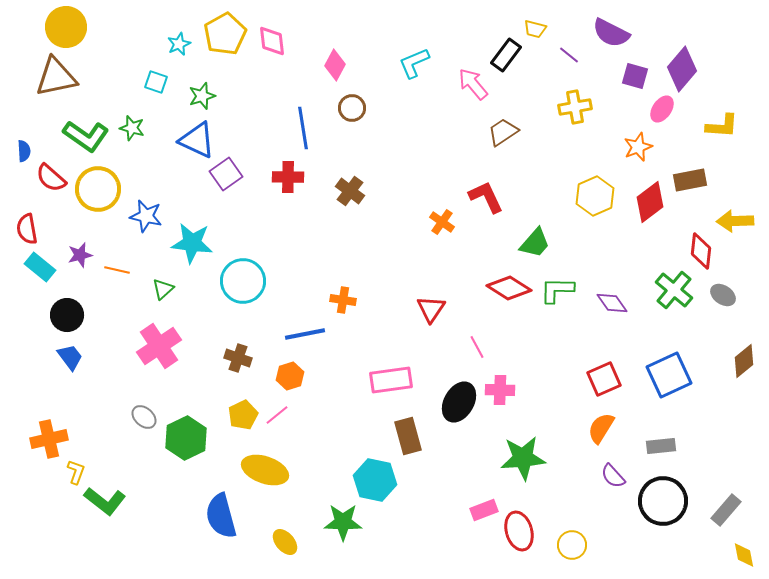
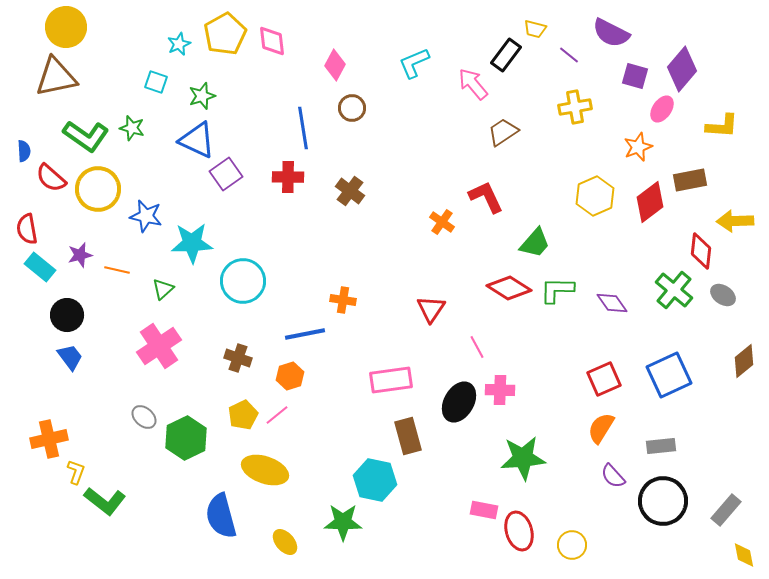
cyan star at (192, 243): rotated 9 degrees counterclockwise
pink rectangle at (484, 510): rotated 32 degrees clockwise
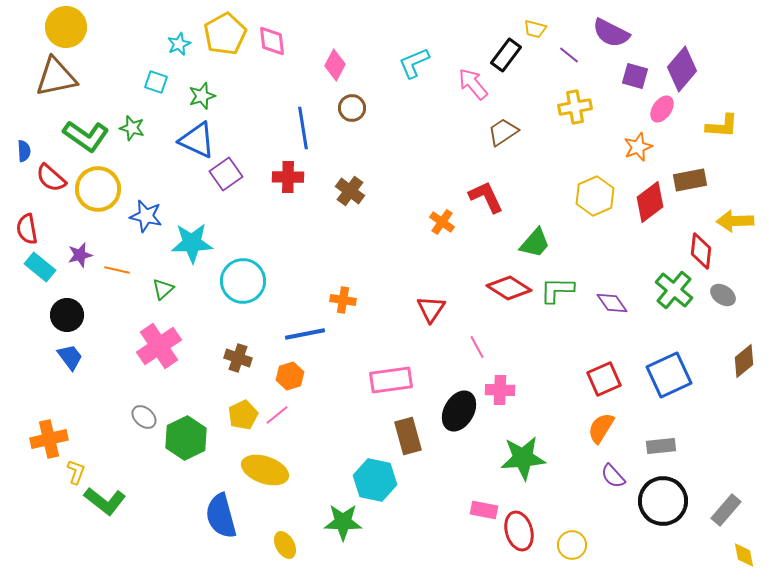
black ellipse at (459, 402): moved 9 px down
yellow ellipse at (285, 542): moved 3 px down; rotated 12 degrees clockwise
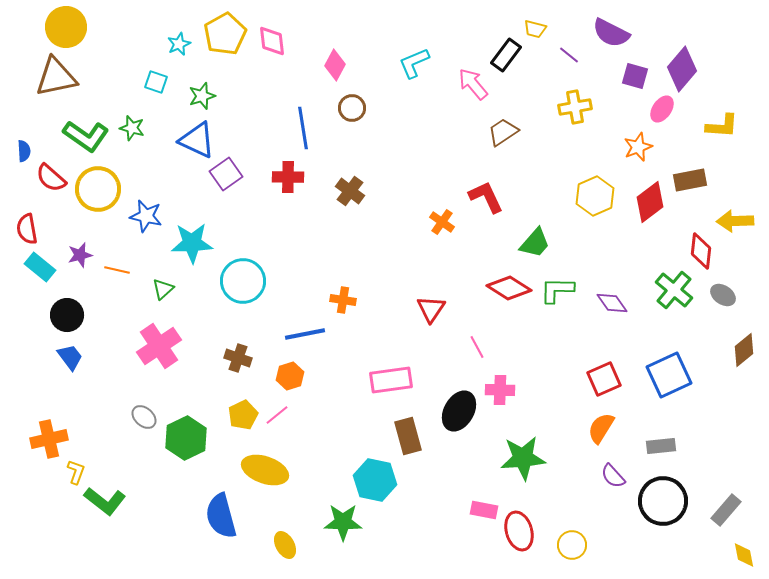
brown diamond at (744, 361): moved 11 px up
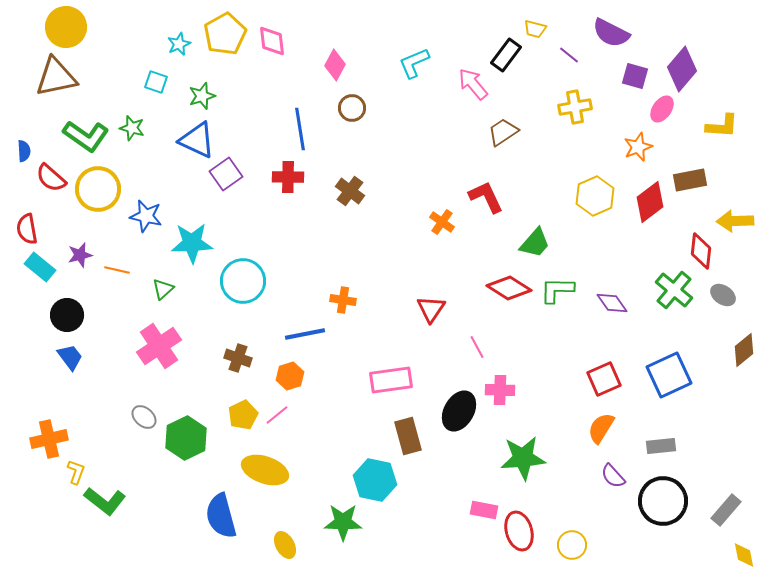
blue line at (303, 128): moved 3 px left, 1 px down
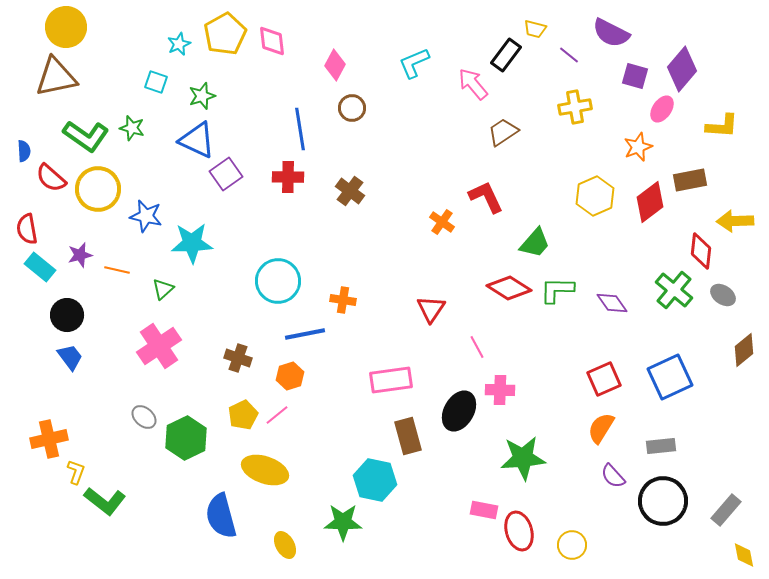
cyan circle at (243, 281): moved 35 px right
blue square at (669, 375): moved 1 px right, 2 px down
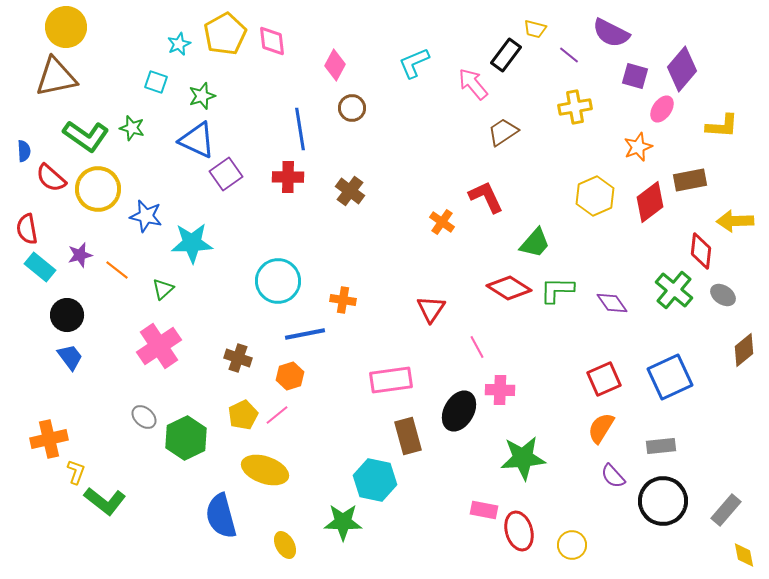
orange line at (117, 270): rotated 25 degrees clockwise
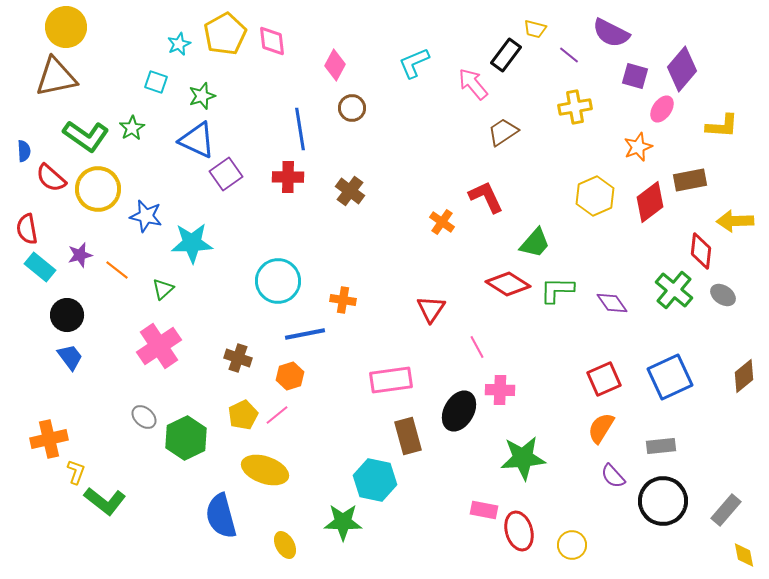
green star at (132, 128): rotated 25 degrees clockwise
red diamond at (509, 288): moved 1 px left, 4 px up
brown diamond at (744, 350): moved 26 px down
